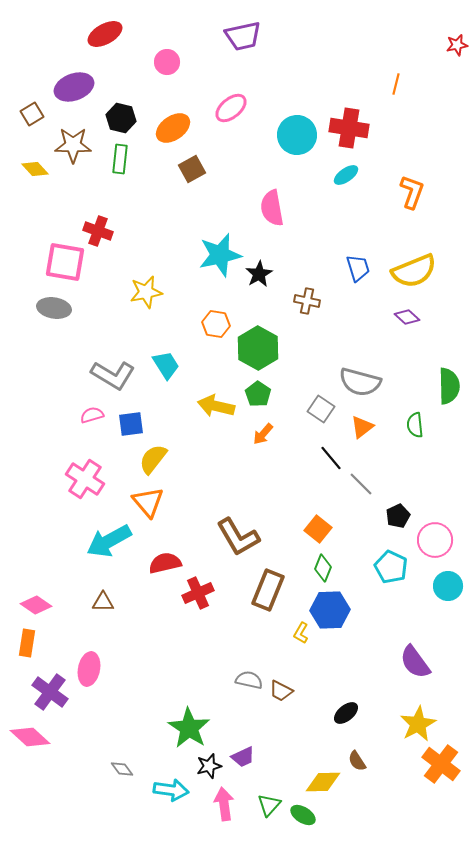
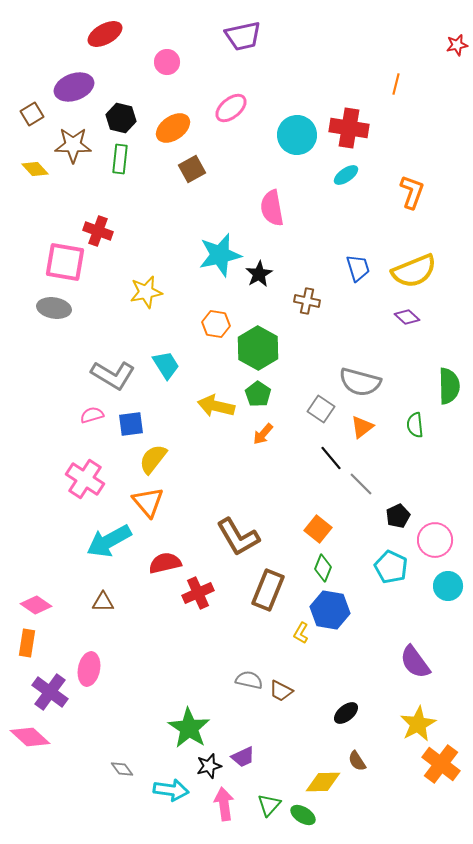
blue hexagon at (330, 610): rotated 12 degrees clockwise
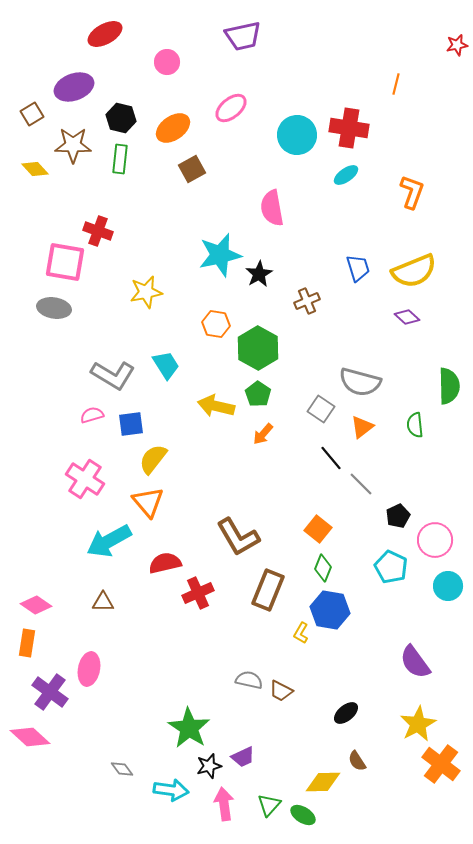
brown cross at (307, 301): rotated 35 degrees counterclockwise
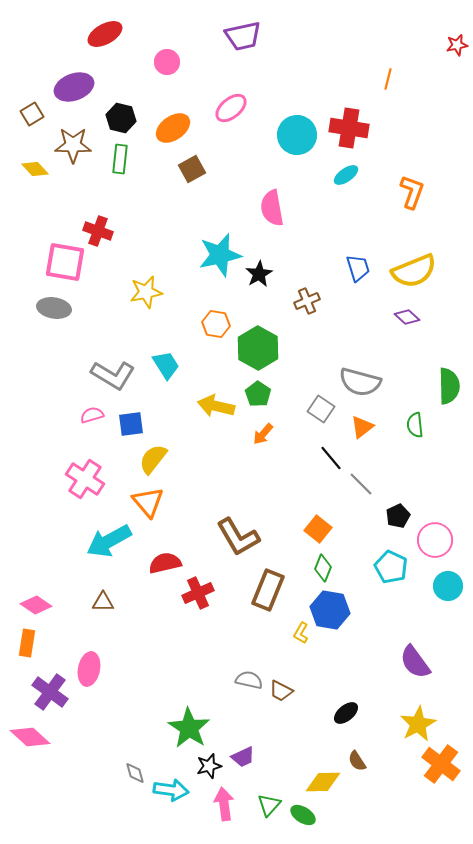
orange line at (396, 84): moved 8 px left, 5 px up
gray diamond at (122, 769): moved 13 px right, 4 px down; rotated 20 degrees clockwise
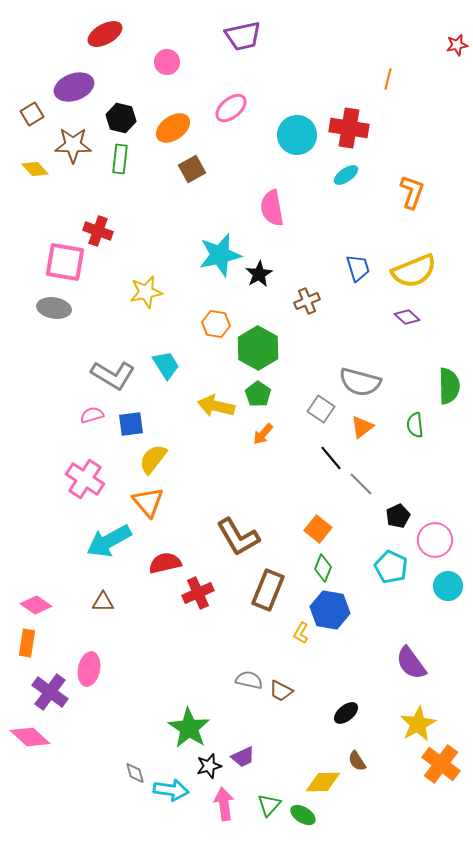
purple semicircle at (415, 662): moved 4 px left, 1 px down
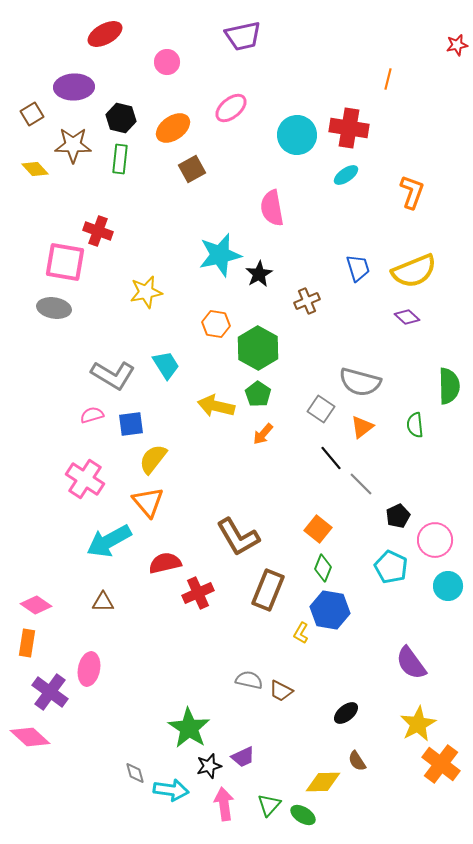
purple ellipse at (74, 87): rotated 18 degrees clockwise
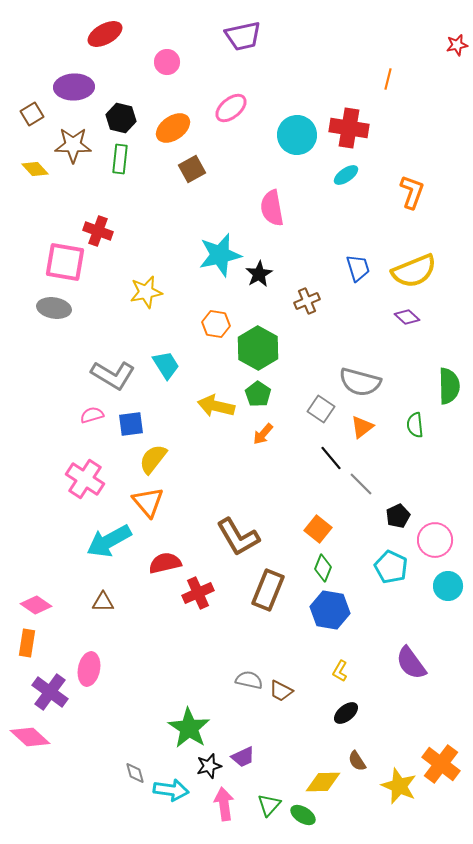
yellow L-shape at (301, 633): moved 39 px right, 38 px down
yellow star at (418, 724): moved 19 px left, 62 px down; rotated 21 degrees counterclockwise
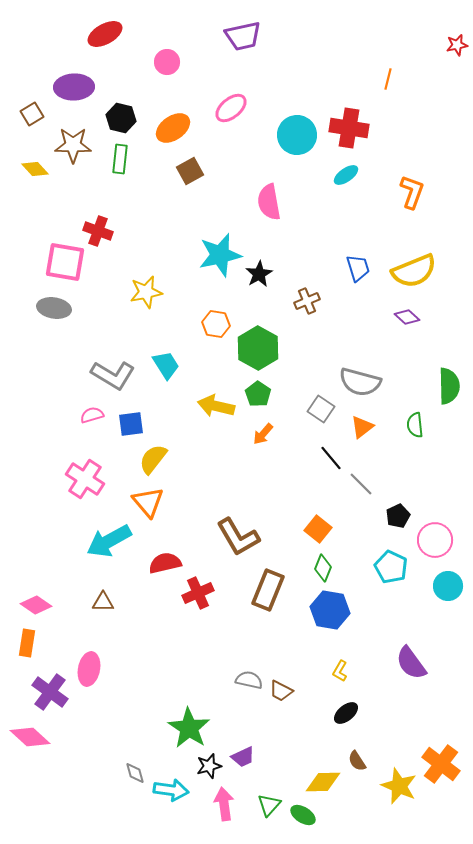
brown square at (192, 169): moved 2 px left, 2 px down
pink semicircle at (272, 208): moved 3 px left, 6 px up
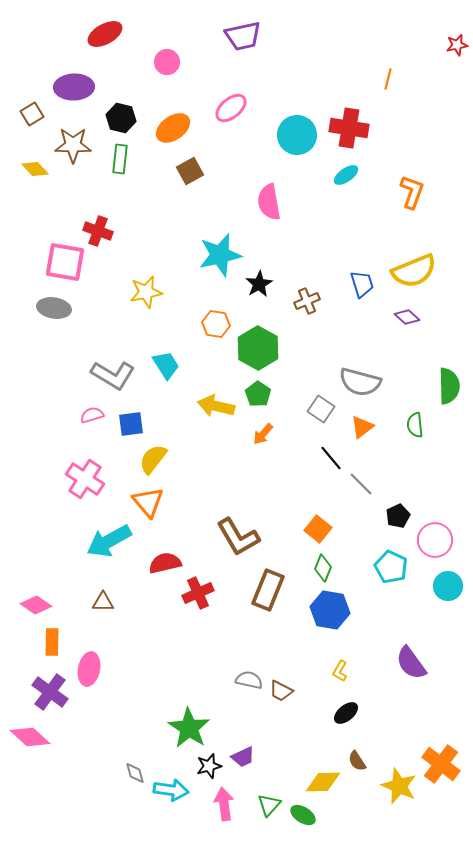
blue trapezoid at (358, 268): moved 4 px right, 16 px down
black star at (259, 274): moved 10 px down
orange rectangle at (27, 643): moved 25 px right, 1 px up; rotated 8 degrees counterclockwise
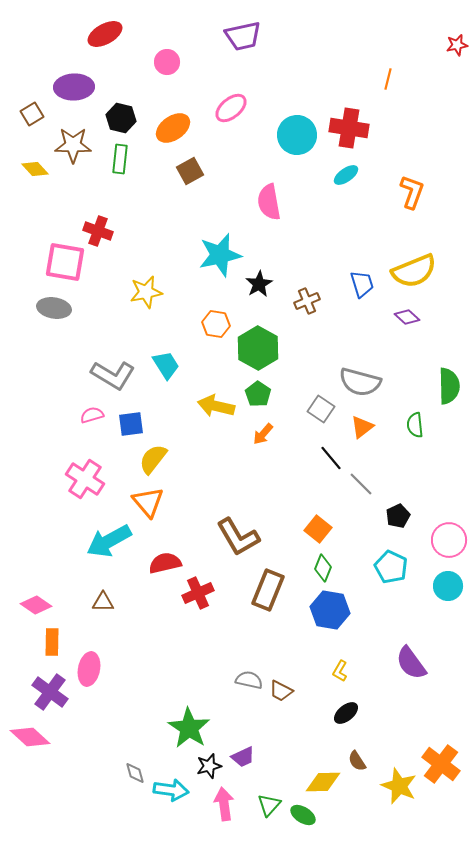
pink circle at (435, 540): moved 14 px right
